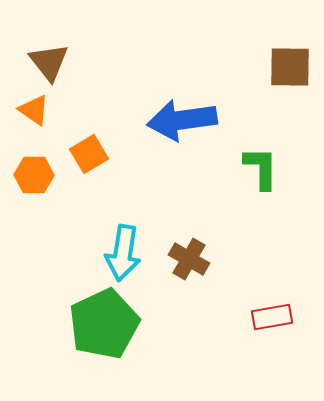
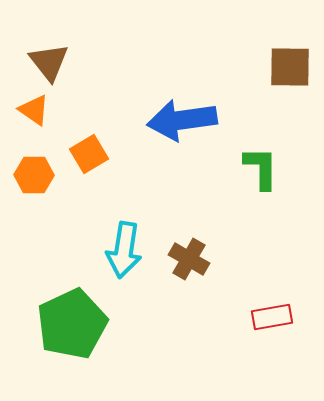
cyan arrow: moved 1 px right, 3 px up
green pentagon: moved 32 px left
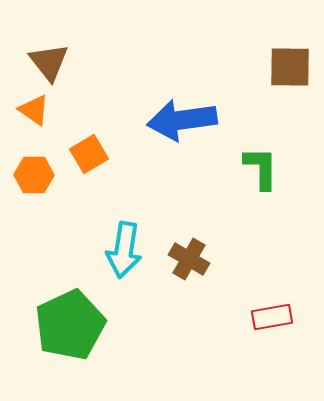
green pentagon: moved 2 px left, 1 px down
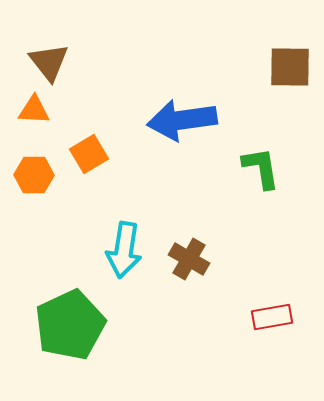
orange triangle: rotated 32 degrees counterclockwise
green L-shape: rotated 9 degrees counterclockwise
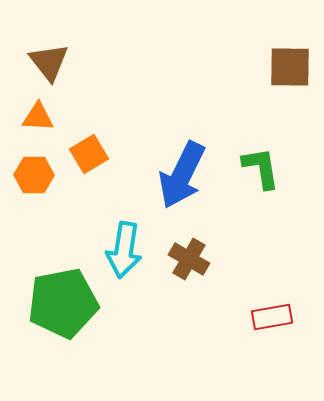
orange triangle: moved 4 px right, 7 px down
blue arrow: moved 55 px down; rotated 56 degrees counterclockwise
green pentagon: moved 7 px left, 22 px up; rotated 14 degrees clockwise
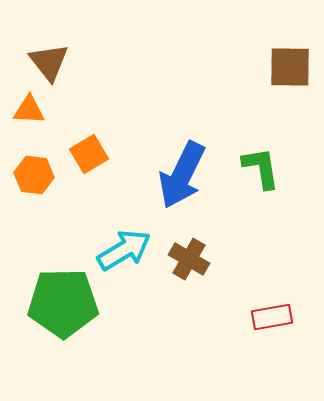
orange triangle: moved 9 px left, 7 px up
orange hexagon: rotated 6 degrees clockwise
cyan arrow: rotated 130 degrees counterclockwise
green pentagon: rotated 10 degrees clockwise
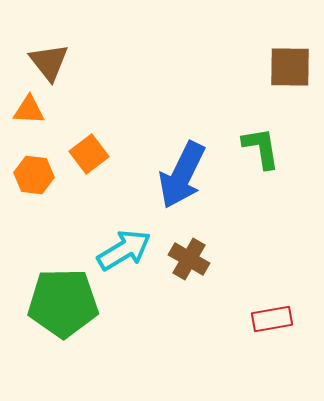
orange square: rotated 6 degrees counterclockwise
green L-shape: moved 20 px up
red rectangle: moved 2 px down
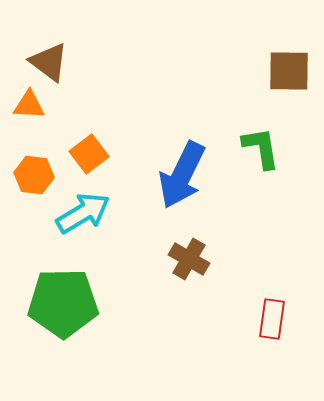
brown triangle: rotated 15 degrees counterclockwise
brown square: moved 1 px left, 4 px down
orange triangle: moved 5 px up
cyan arrow: moved 41 px left, 37 px up
red rectangle: rotated 72 degrees counterclockwise
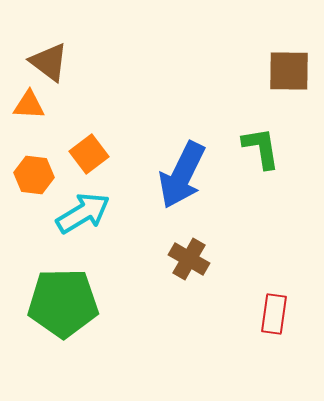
red rectangle: moved 2 px right, 5 px up
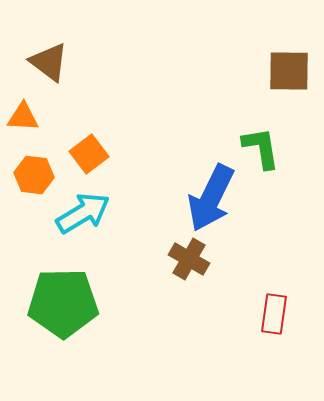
orange triangle: moved 6 px left, 12 px down
blue arrow: moved 29 px right, 23 px down
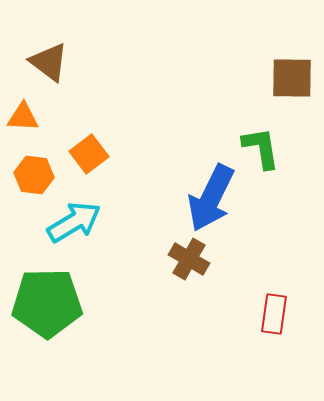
brown square: moved 3 px right, 7 px down
cyan arrow: moved 9 px left, 9 px down
green pentagon: moved 16 px left
